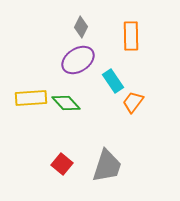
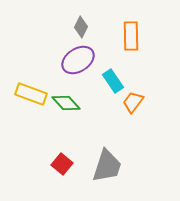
yellow rectangle: moved 4 px up; rotated 24 degrees clockwise
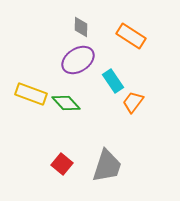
gray diamond: rotated 25 degrees counterclockwise
orange rectangle: rotated 56 degrees counterclockwise
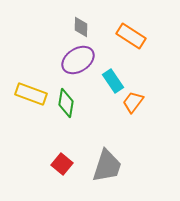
green diamond: rotated 52 degrees clockwise
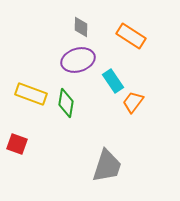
purple ellipse: rotated 16 degrees clockwise
red square: moved 45 px left, 20 px up; rotated 20 degrees counterclockwise
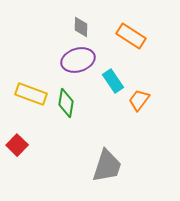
orange trapezoid: moved 6 px right, 2 px up
red square: moved 1 px down; rotated 25 degrees clockwise
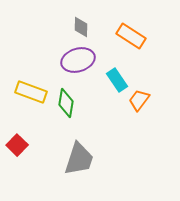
cyan rectangle: moved 4 px right, 1 px up
yellow rectangle: moved 2 px up
gray trapezoid: moved 28 px left, 7 px up
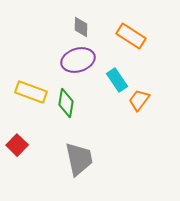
gray trapezoid: rotated 30 degrees counterclockwise
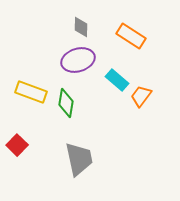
cyan rectangle: rotated 15 degrees counterclockwise
orange trapezoid: moved 2 px right, 4 px up
